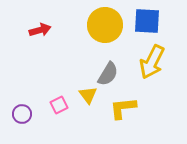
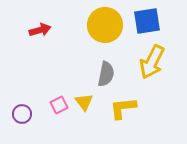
blue square: rotated 12 degrees counterclockwise
gray semicircle: moved 2 px left; rotated 20 degrees counterclockwise
yellow triangle: moved 4 px left, 7 px down
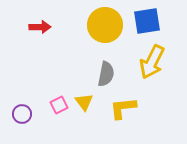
red arrow: moved 3 px up; rotated 15 degrees clockwise
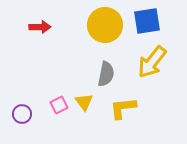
yellow arrow: rotated 12 degrees clockwise
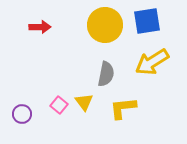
yellow arrow: rotated 20 degrees clockwise
pink square: rotated 24 degrees counterclockwise
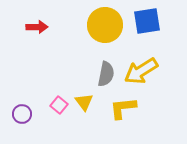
red arrow: moved 3 px left
yellow arrow: moved 11 px left, 9 px down
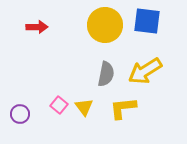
blue square: rotated 16 degrees clockwise
yellow arrow: moved 4 px right
yellow triangle: moved 5 px down
purple circle: moved 2 px left
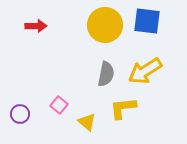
red arrow: moved 1 px left, 1 px up
yellow triangle: moved 3 px right, 15 px down; rotated 12 degrees counterclockwise
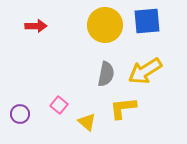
blue square: rotated 12 degrees counterclockwise
